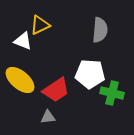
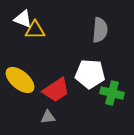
yellow triangle: moved 5 px left, 5 px down; rotated 25 degrees clockwise
white triangle: moved 22 px up
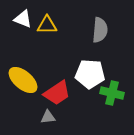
yellow triangle: moved 12 px right, 5 px up
yellow ellipse: moved 3 px right
red trapezoid: moved 1 px right, 3 px down
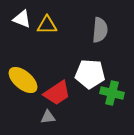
white triangle: moved 1 px left
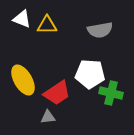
gray semicircle: rotated 75 degrees clockwise
yellow ellipse: rotated 20 degrees clockwise
green cross: moved 1 px left
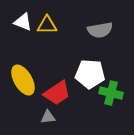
white triangle: moved 1 px right, 3 px down
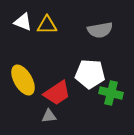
gray triangle: moved 1 px right, 1 px up
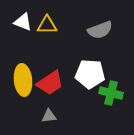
gray semicircle: rotated 10 degrees counterclockwise
yellow ellipse: rotated 24 degrees clockwise
red trapezoid: moved 7 px left, 10 px up
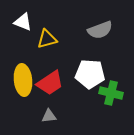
yellow triangle: moved 14 px down; rotated 15 degrees counterclockwise
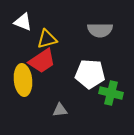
gray semicircle: rotated 20 degrees clockwise
red trapezoid: moved 8 px left, 22 px up
gray triangle: moved 11 px right, 6 px up
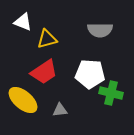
red trapezoid: moved 2 px right, 11 px down
yellow ellipse: moved 20 px down; rotated 44 degrees counterclockwise
